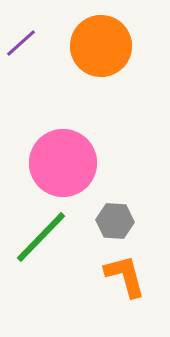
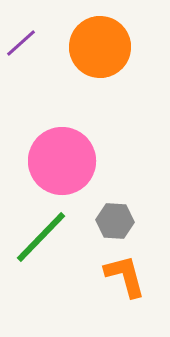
orange circle: moved 1 px left, 1 px down
pink circle: moved 1 px left, 2 px up
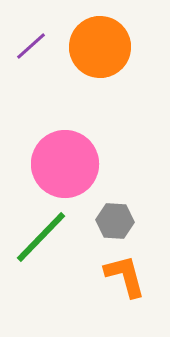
purple line: moved 10 px right, 3 px down
pink circle: moved 3 px right, 3 px down
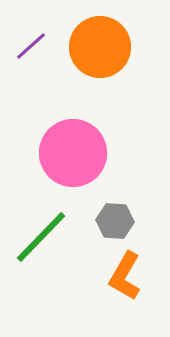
pink circle: moved 8 px right, 11 px up
orange L-shape: rotated 135 degrees counterclockwise
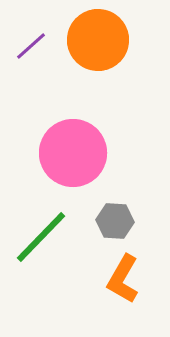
orange circle: moved 2 px left, 7 px up
orange L-shape: moved 2 px left, 3 px down
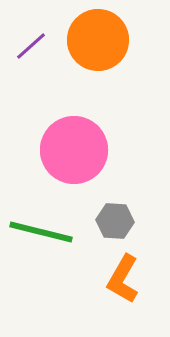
pink circle: moved 1 px right, 3 px up
green line: moved 5 px up; rotated 60 degrees clockwise
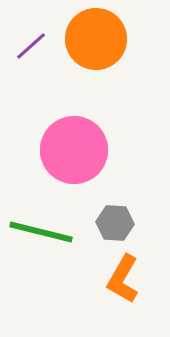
orange circle: moved 2 px left, 1 px up
gray hexagon: moved 2 px down
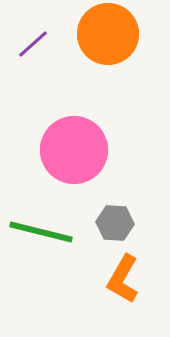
orange circle: moved 12 px right, 5 px up
purple line: moved 2 px right, 2 px up
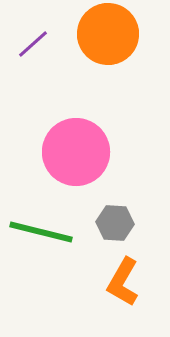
pink circle: moved 2 px right, 2 px down
orange L-shape: moved 3 px down
